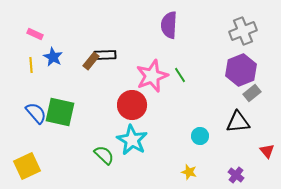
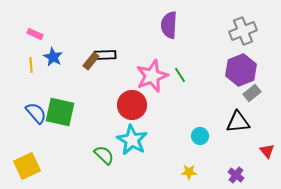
yellow star: rotated 14 degrees counterclockwise
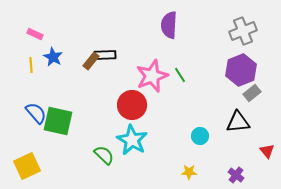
green square: moved 2 px left, 9 px down
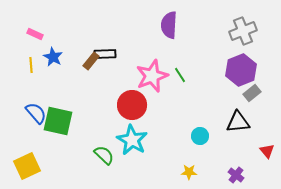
black rectangle: moved 1 px up
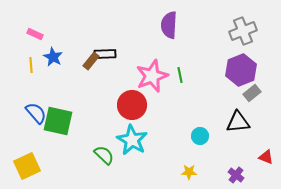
green line: rotated 21 degrees clockwise
red triangle: moved 1 px left, 6 px down; rotated 28 degrees counterclockwise
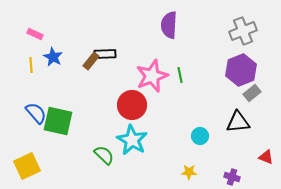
purple cross: moved 4 px left, 2 px down; rotated 21 degrees counterclockwise
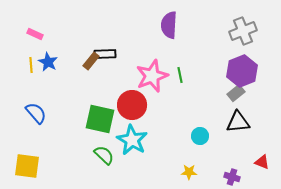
blue star: moved 5 px left, 5 px down
purple hexagon: moved 1 px right, 1 px down
gray rectangle: moved 16 px left
green square: moved 42 px right, 2 px up
red triangle: moved 4 px left, 5 px down
yellow square: rotated 32 degrees clockwise
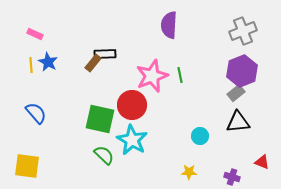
brown rectangle: moved 2 px right, 2 px down
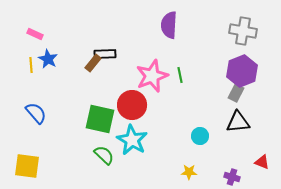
gray cross: rotated 32 degrees clockwise
blue star: moved 3 px up
gray rectangle: rotated 24 degrees counterclockwise
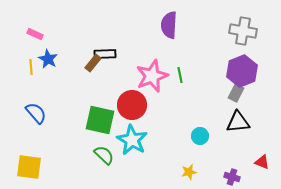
yellow line: moved 2 px down
green square: moved 1 px down
yellow square: moved 2 px right, 1 px down
yellow star: rotated 14 degrees counterclockwise
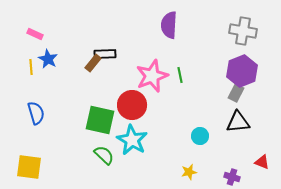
blue semicircle: rotated 25 degrees clockwise
